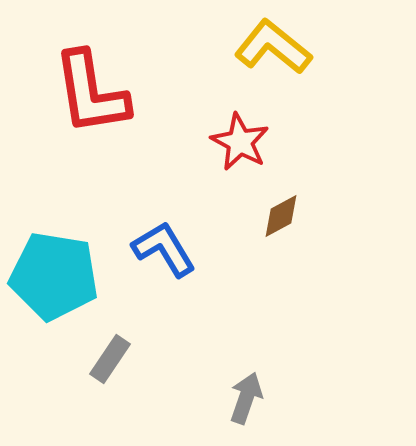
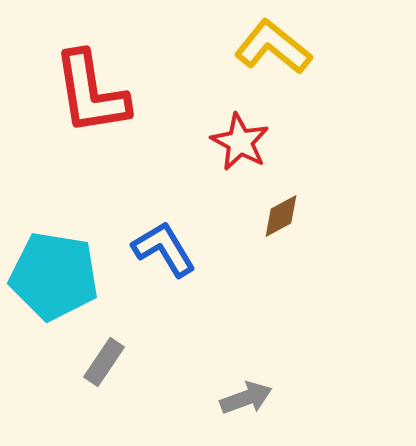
gray rectangle: moved 6 px left, 3 px down
gray arrow: rotated 51 degrees clockwise
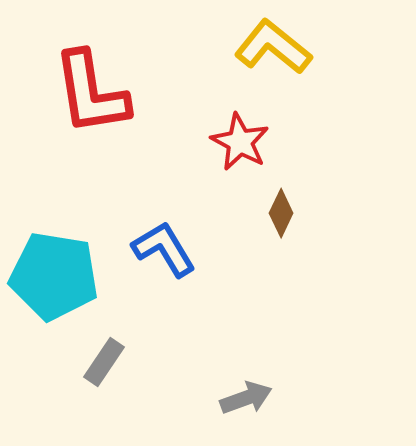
brown diamond: moved 3 px up; rotated 36 degrees counterclockwise
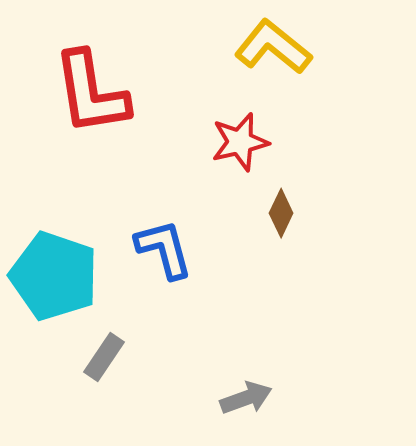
red star: rotated 30 degrees clockwise
blue L-shape: rotated 16 degrees clockwise
cyan pentagon: rotated 10 degrees clockwise
gray rectangle: moved 5 px up
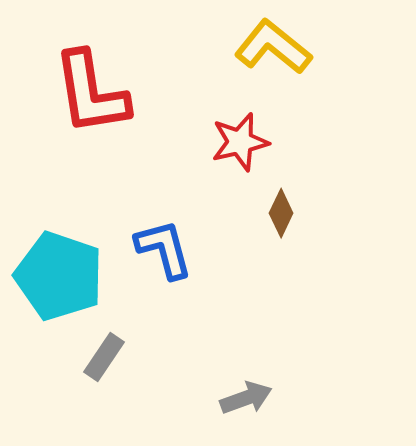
cyan pentagon: moved 5 px right
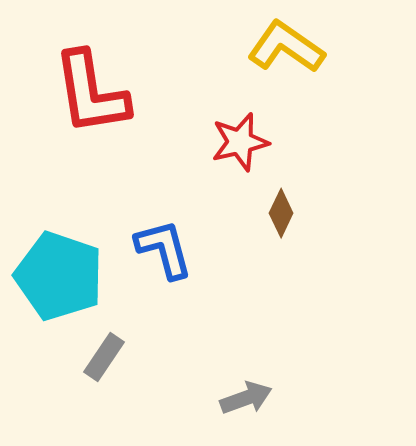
yellow L-shape: moved 13 px right; rotated 4 degrees counterclockwise
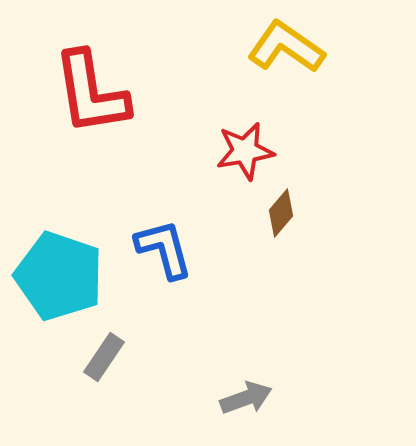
red star: moved 5 px right, 9 px down; rotated 4 degrees clockwise
brown diamond: rotated 15 degrees clockwise
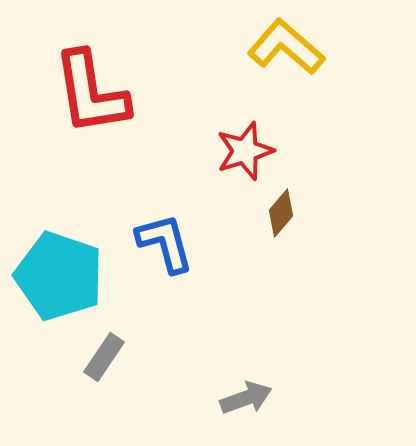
yellow L-shape: rotated 6 degrees clockwise
red star: rotated 8 degrees counterclockwise
blue L-shape: moved 1 px right, 6 px up
